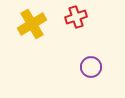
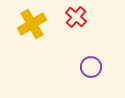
red cross: rotated 30 degrees counterclockwise
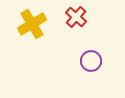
purple circle: moved 6 px up
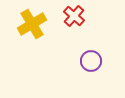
red cross: moved 2 px left, 1 px up
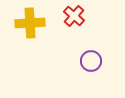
yellow cross: moved 2 px left, 1 px up; rotated 28 degrees clockwise
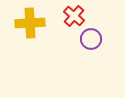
purple circle: moved 22 px up
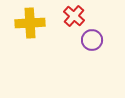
purple circle: moved 1 px right, 1 px down
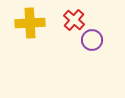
red cross: moved 4 px down
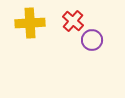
red cross: moved 1 px left, 1 px down
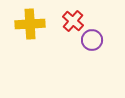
yellow cross: moved 1 px down
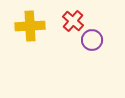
yellow cross: moved 2 px down
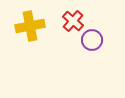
yellow cross: rotated 8 degrees counterclockwise
